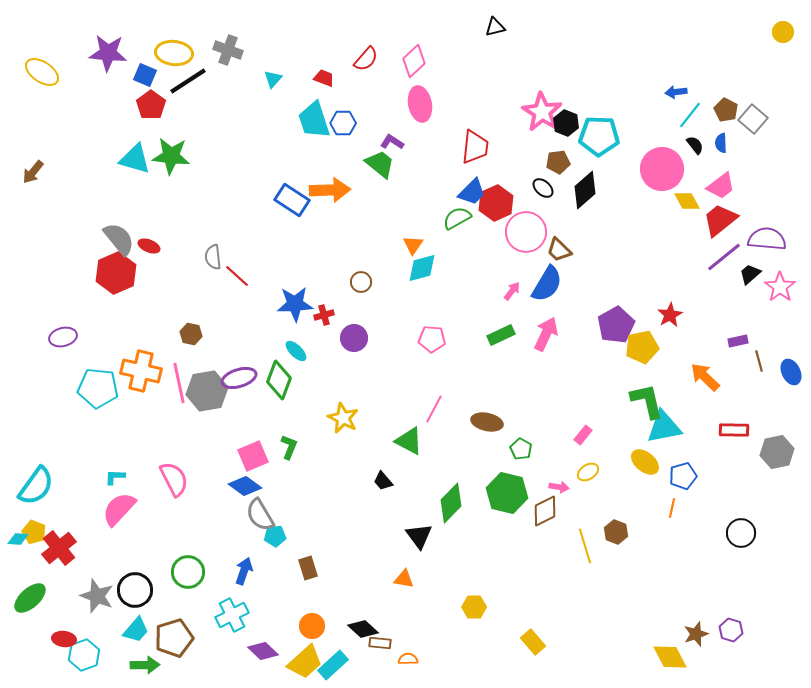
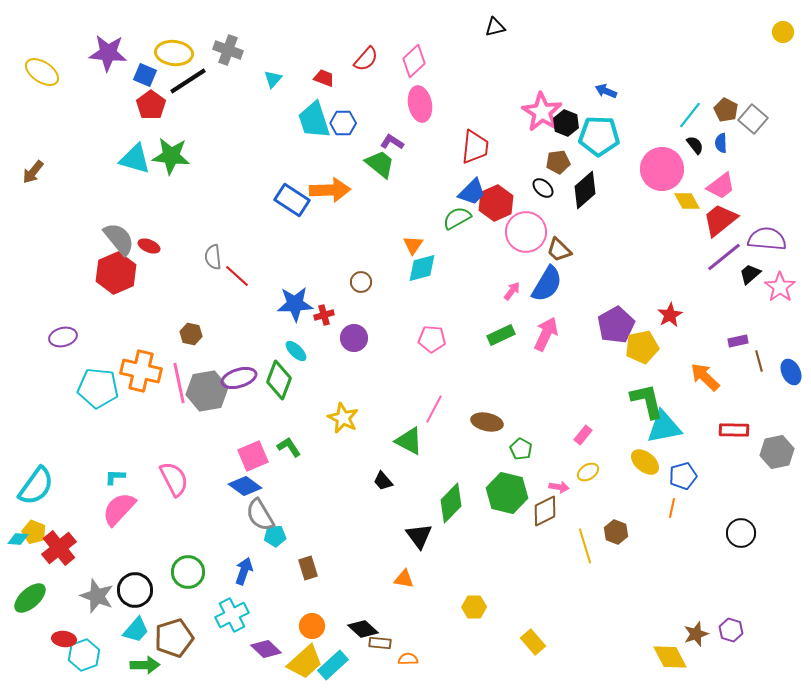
blue arrow at (676, 92): moved 70 px left, 1 px up; rotated 30 degrees clockwise
green L-shape at (289, 447): rotated 55 degrees counterclockwise
purple diamond at (263, 651): moved 3 px right, 2 px up
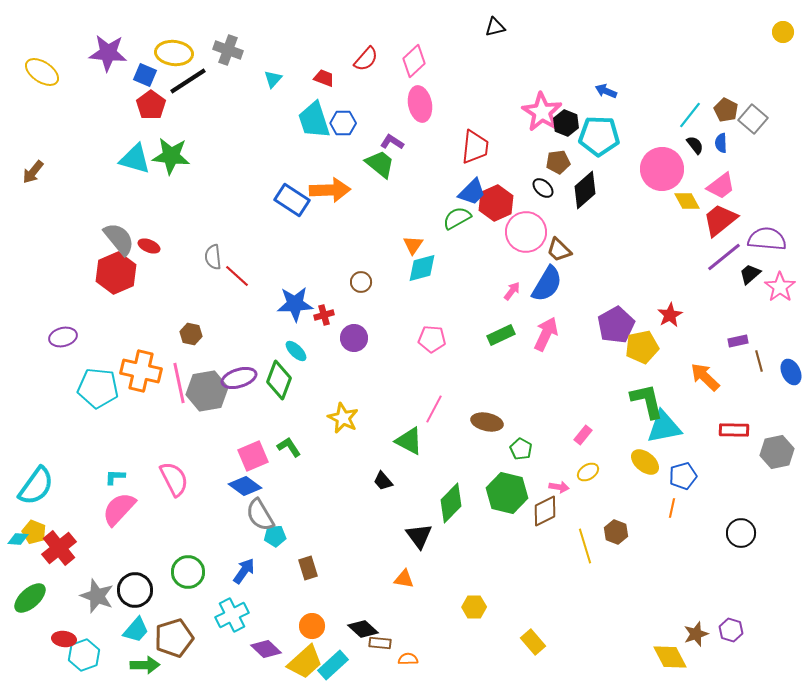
blue arrow at (244, 571): rotated 16 degrees clockwise
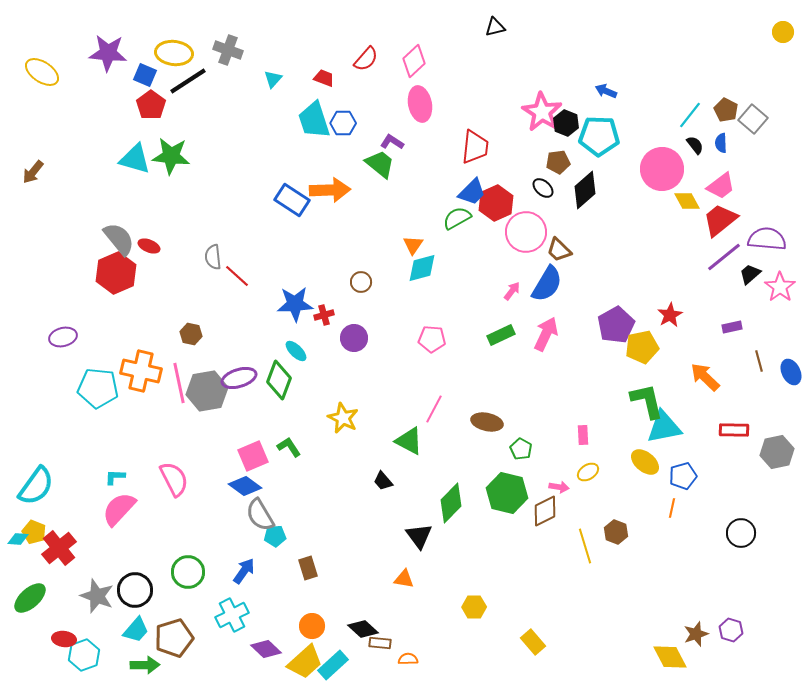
purple rectangle at (738, 341): moved 6 px left, 14 px up
pink rectangle at (583, 435): rotated 42 degrees counterclockwise
